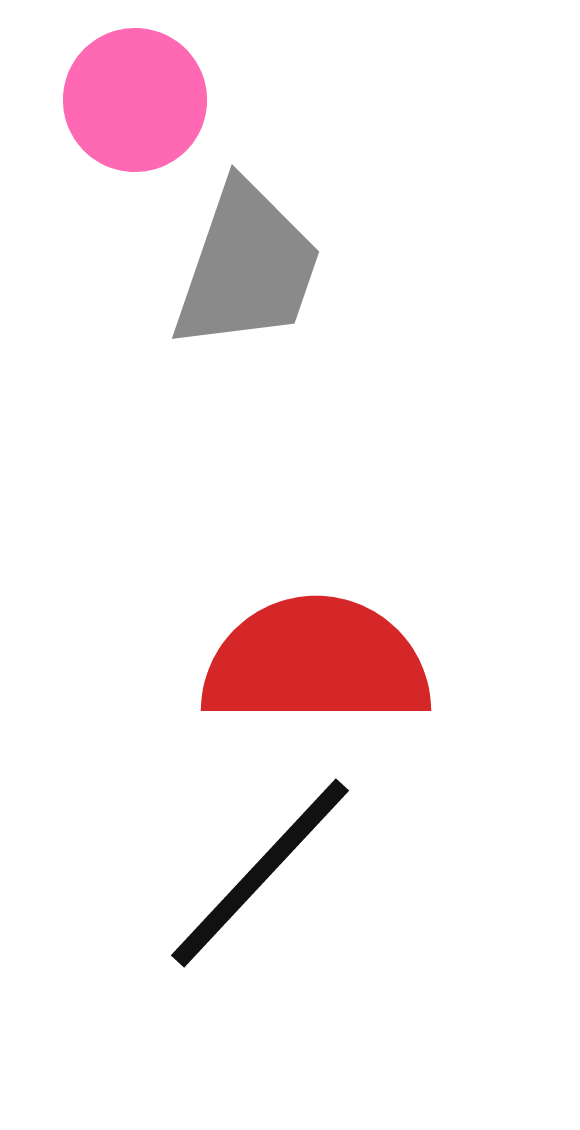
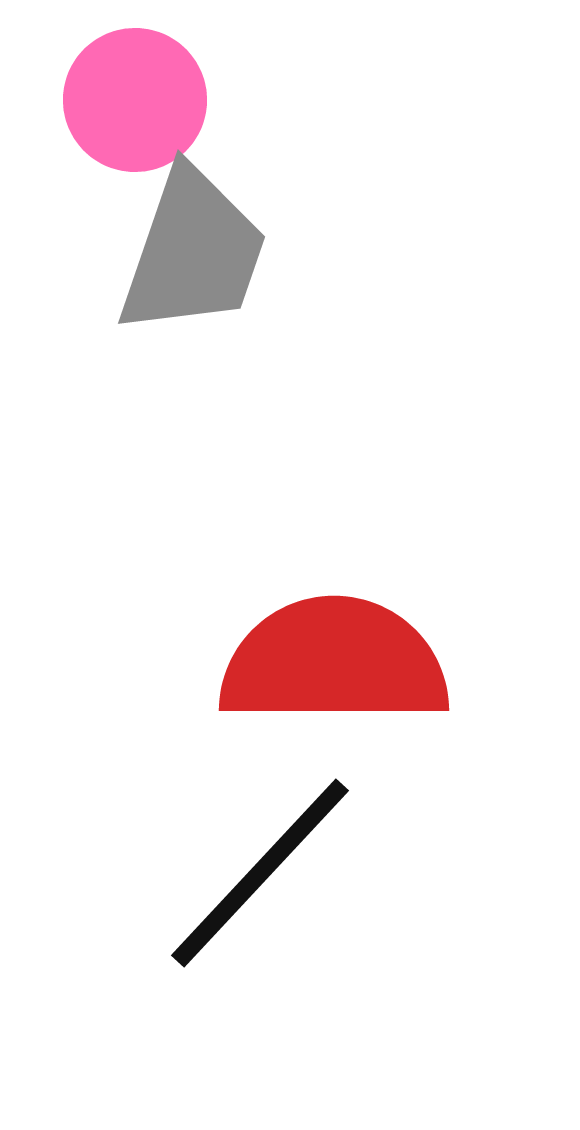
gray trapezoid: moved 54 px left, 15 px up
red semicircle: moved 18 px right
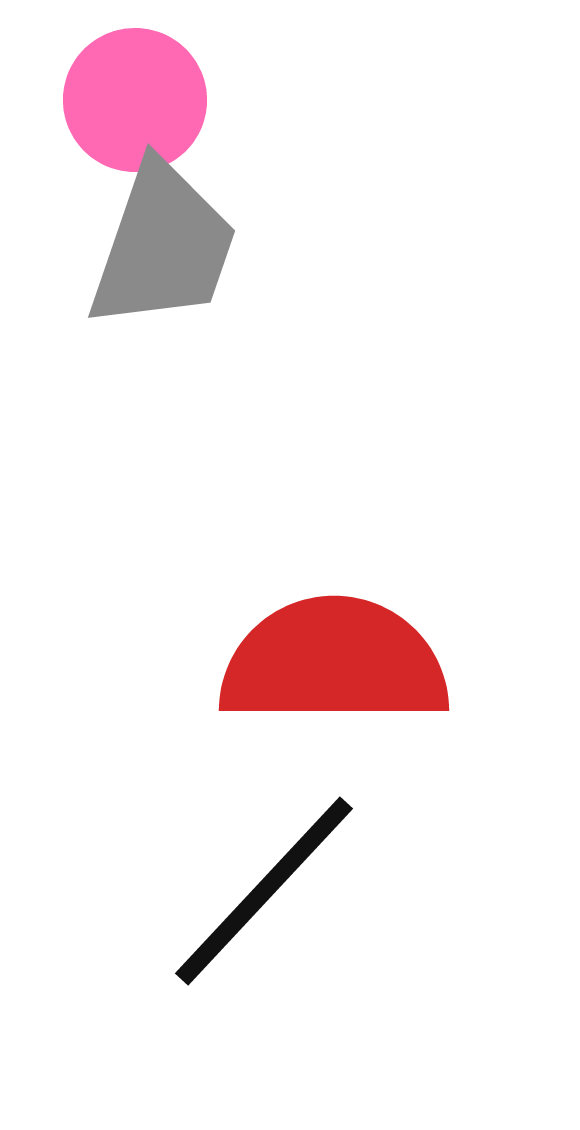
gray trapezoid: moved 30 px left, 6 px up
black line: moved 4 px right, 18 px down
